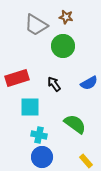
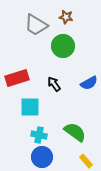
green semicircle: moved 8 px down
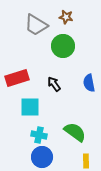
blue semicircle: rotated 108 degrees clockwise
yellow rectangle: rotated 40 degrees clockwise
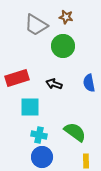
black arrow: rotated 35 degrees counterclockwise
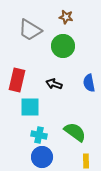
gray trapezoid: moved 6 px left, 5 px down
red rectangle: moved 2 px down; rotated 60 degrees counterclockwise
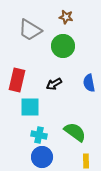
black arrow: rotated 49 degrees counterclockwise
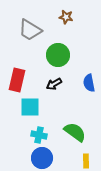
green circle: moved 5 px left, 9 px down
blue circle: moved 1 px down
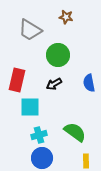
cyan cross: rotated 28 degrees counterclockwise
